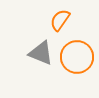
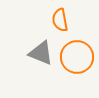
orange semicircle: rotated 45 degrees counterclockwise
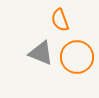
orange semicircle: rotated 10 degrees counterclockwise
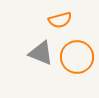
orange semicircle: rotated 85 degrees counterclockwise
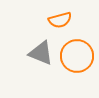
orange circle: moved 1 px up
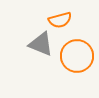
gray triangle: moved 9 px up
